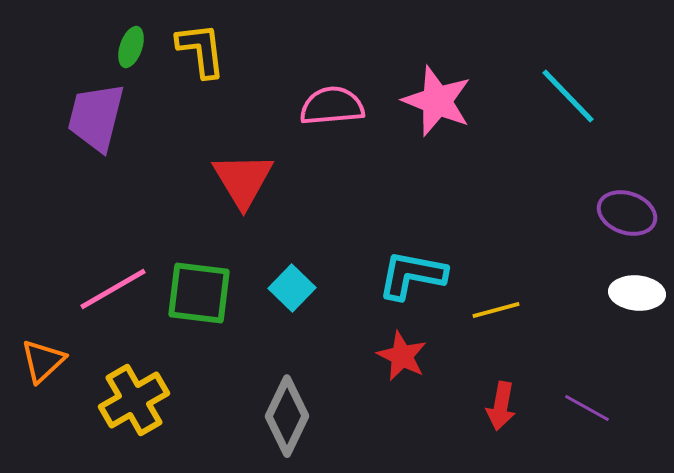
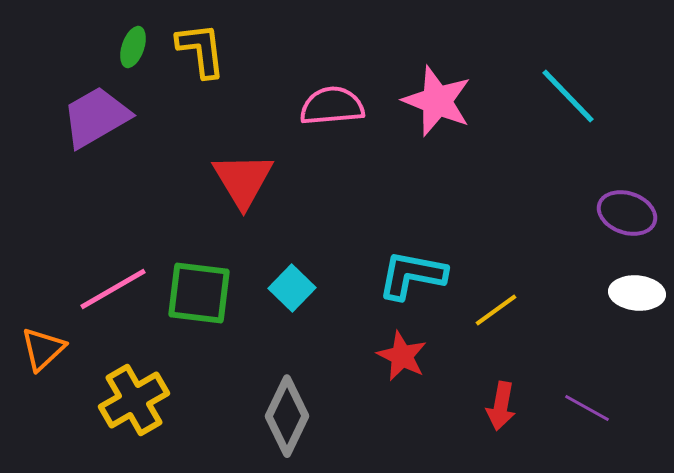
green ellipse: moved 2 px right
purple trapezoid: rotated 46 degrees clockwise
yellow line: rotated 21 degrees counterclockwise
orange triangle: moved 12 px up
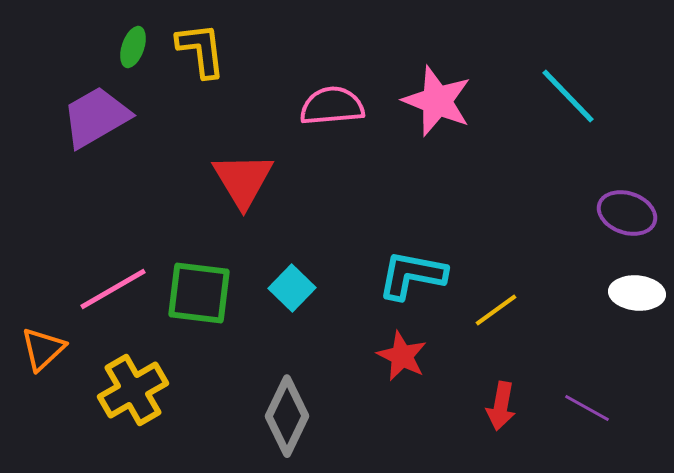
yellow cross: moved 1 px left, 10 px up
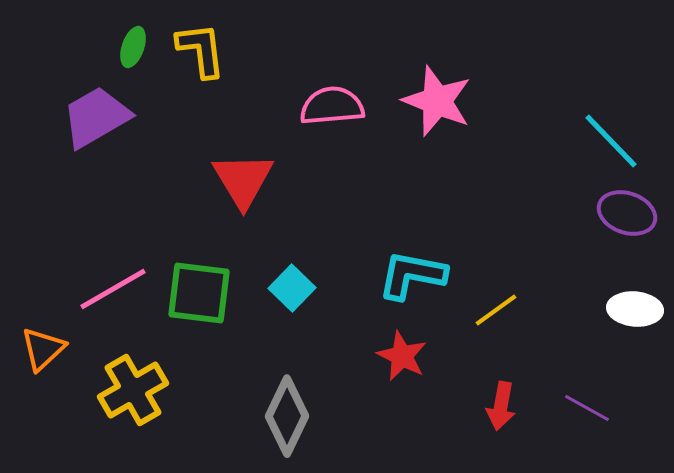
cyan line: moved 43 px right, 45 px down
white ellipse: moved 2 px left, 16 px down
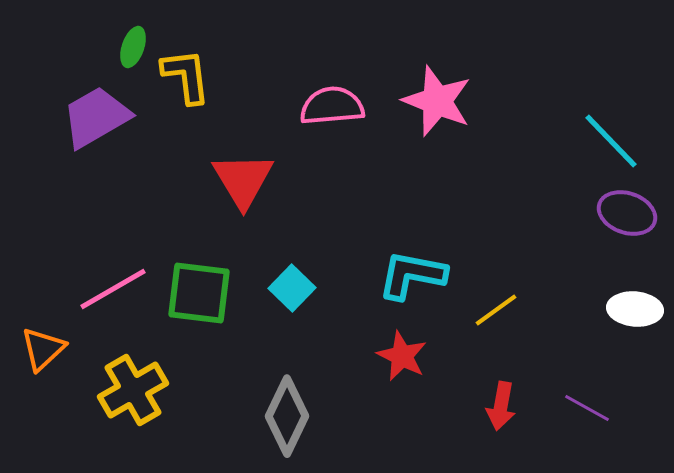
yellow L-shape: moved 15 px left, 26 px down
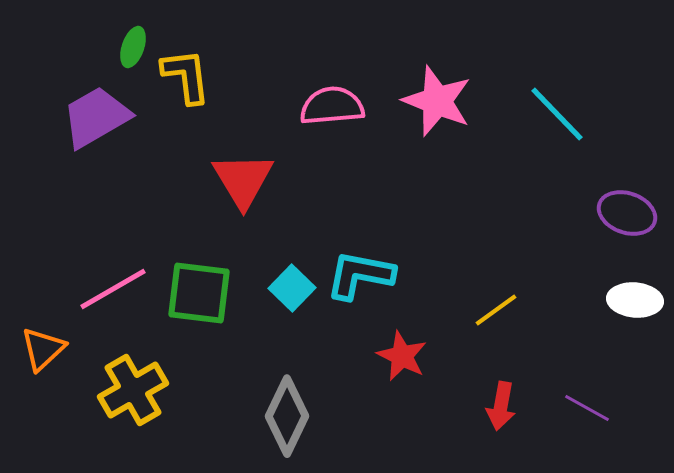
cyan line: moved 54 px left, 27 px up
cyan L-shape: moved 52 px left
white ellipse: moved 9 px up
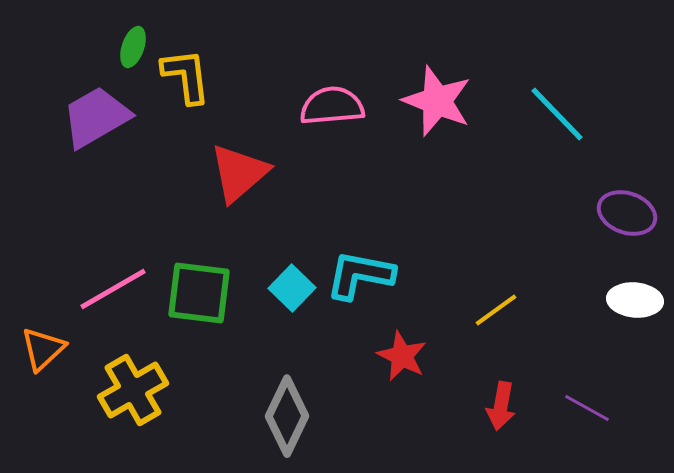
red triangle: moved 4 px left, 7 px up; rotated 20 degrees clockwise
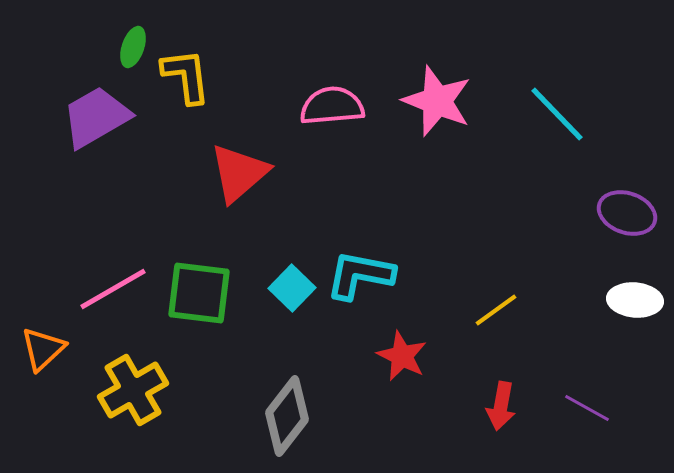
gray diamond: rotated 12 degrees clockwise
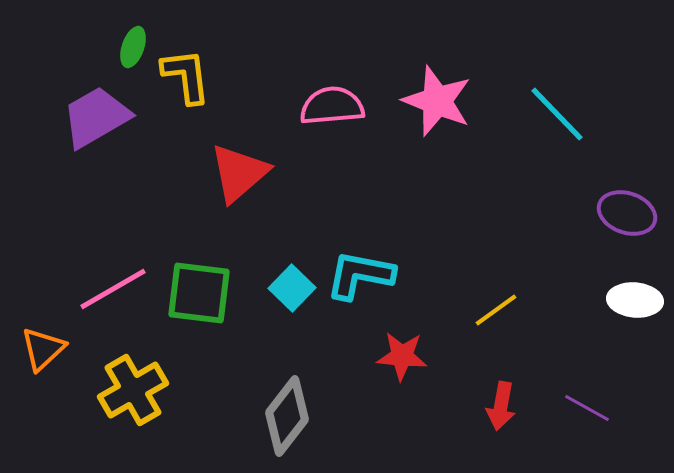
red star: rotated 21 degrees counterclockwise
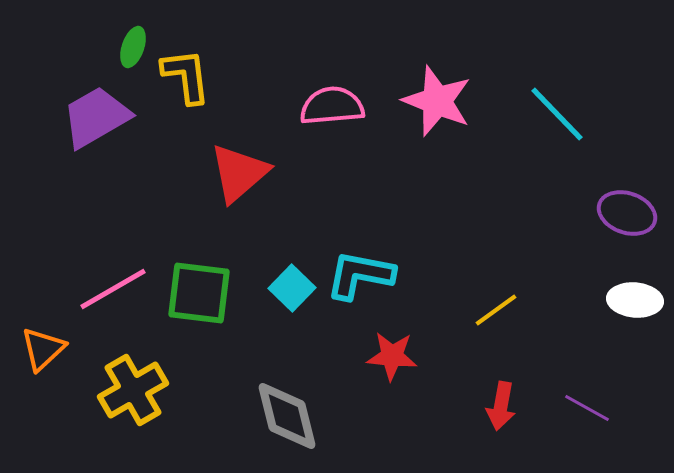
red star: moved 10 px left
gray diamond: rotated 52 degrees counterclockwise
